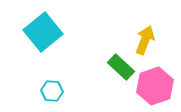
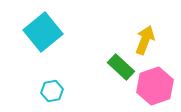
cyan hexagon: rotated 15 degrees counterclockwise
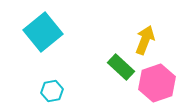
pink hexagon: moved 2 px right, 3 px up
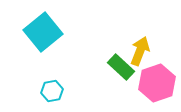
yellow arrow: moved 5 px left, 11 px down
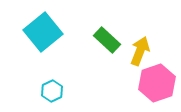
green rectangle: moved 14 px left, 27 px up
cyan hexagon: rotated 15 degrees counterclockwise
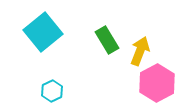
green rectangle: rotated 16 degrees clockwise
pink hexagon: rotated 9 degrees counterclockwise
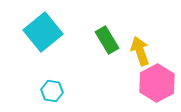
yellow arrow: rotated 40 degrees counterclockwise
cyan hexagon: rotated 25 degrees counterclockwise
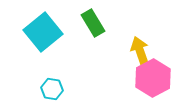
green rectangle: moved 14 px left, 17 px up
pink hexagon: moved 4 px left, 5 px up
cyan hexagon: moved 2 px up
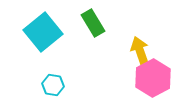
cyan hexagon: moved 1 px right, 4 px up
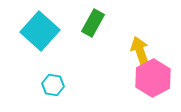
green rectangle: rotated 60 degrees clockwise
cyan square: moved 3 px left, 1 px up; rotated 9 degrees counterclockwise
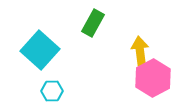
cyan square: moved 19 px down
yellow arrow: rotated 12 degrees clockwise
cyan hexagon: moved 1 px left, 6 px down; rotated 10 degrees counterclockwise
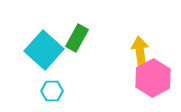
green rectangle: moved 16 px left, 15 px down
cyan square: moved 4 px right
